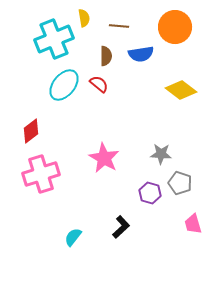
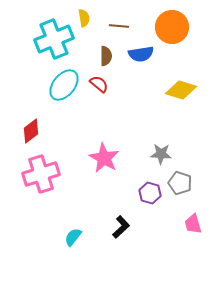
orange circle: moved 3 px left
yellow diamond: rotated 20 degrees counterclockwise
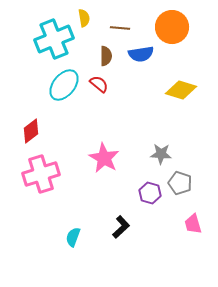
brown line: moved 1 px right, 2 px down
cyan semicircle: rotated 18 degrees counterclockwise
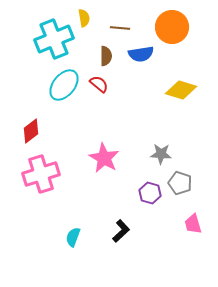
black L-shape: moved 4 px down
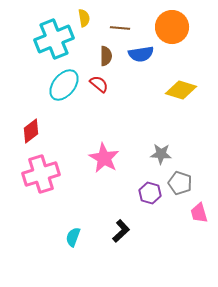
pink trapezoid: moved 6 px right, 11 px up
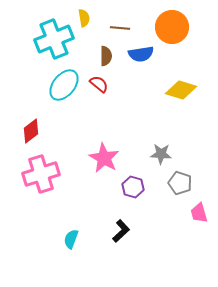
purple hexagon: moved 17 px left, 6 px up
cyan semicircle: moved 2 px left, 2 px down
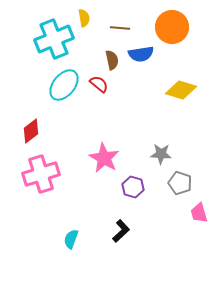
brown semicircle: moved 6 px right, 4 px down; rotated 12 degrees counterclockwise
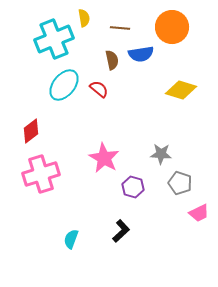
red semicircle: moved 5 px down
pink trapezoid: rotated 100 degrees counterclockwise
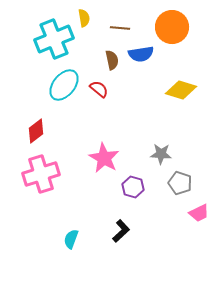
red diamond: moved 5 px right
